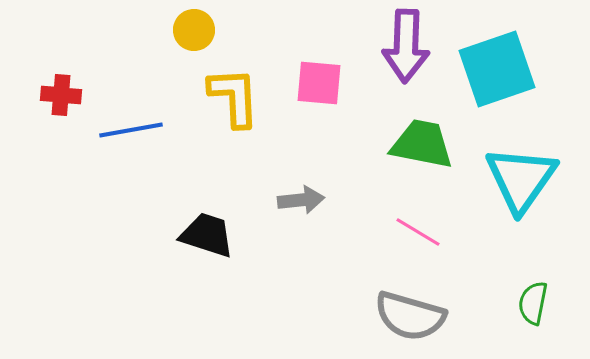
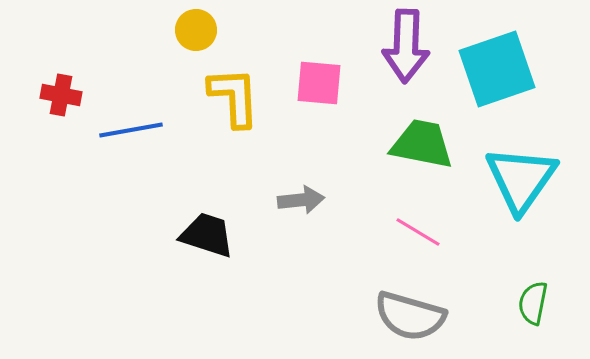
yellow circle: moved 2 px right
red cross: rotated 6 degrees clockwise
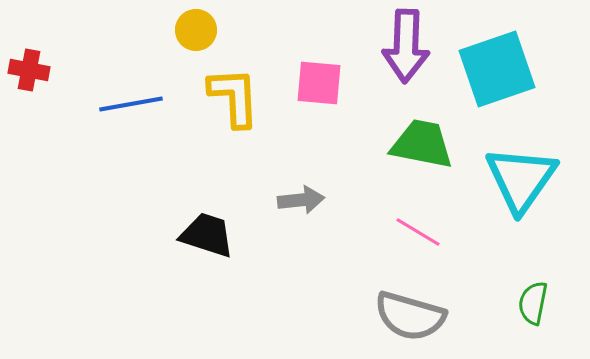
red cross: moved 32 px left, 25 px up
blue line: moved 26 px up
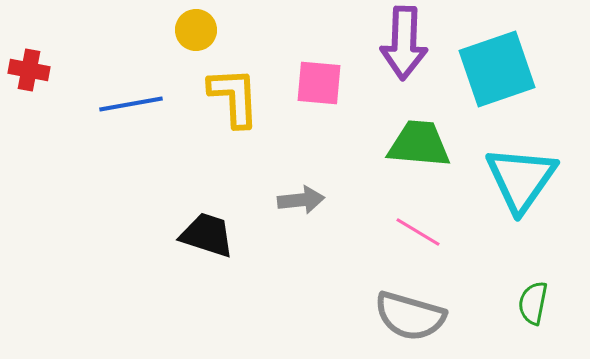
purple arrow: moved 2 px left, 3 px up
green trapezoid: moved 3 px left; rotated 6 degrees counterclockwise
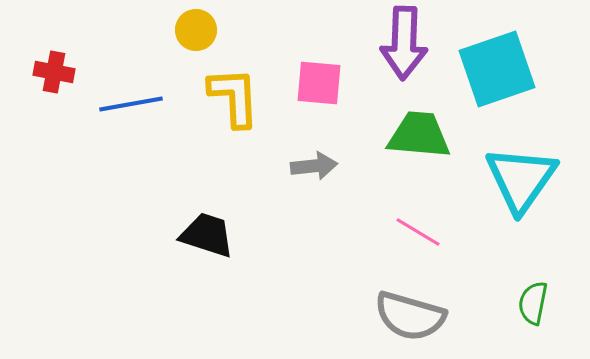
red cross: moved 25 px right, 2 px down
green trapezoid: moved 9 px up
gray arrow: moved 13 px right, 34 px up
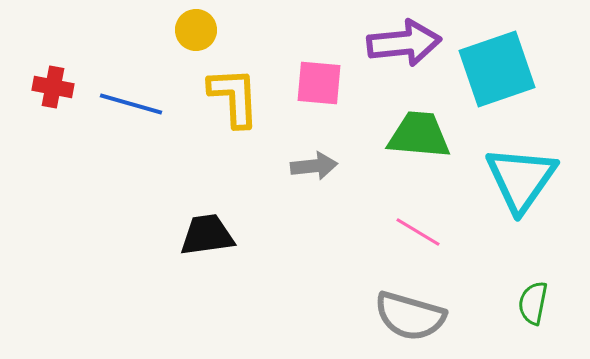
purple arrow: rotated 98 degrees counterclockwise
red cross: moved 1 px left, 15 px down
blue line: rotated 26 degrees clockwise
black trapezoid: rotated 26 degrees counterclockwise
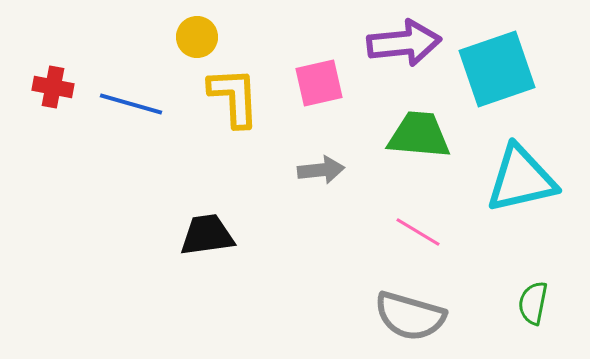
yellow circle: moved 1 px right, 7 px down
pink square: rotated 18 degrees counterclockwise
gray arrow: moved 7 px right, 4 px down
cyan triangle: rotated 42 degrees clockwise
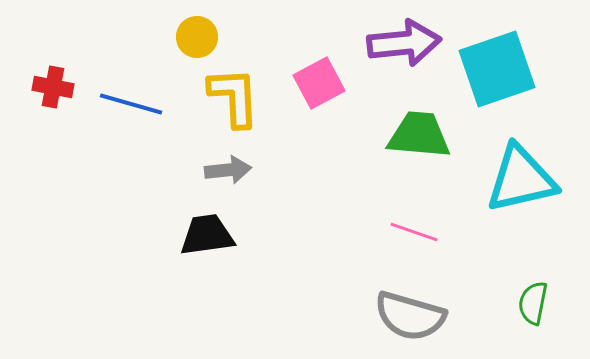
pink square: rotated 15 degrees counterclockwise
gray arrow: moved 93 px left
pink line: moved 4 px left; rotated 12 degrees counterclockwise
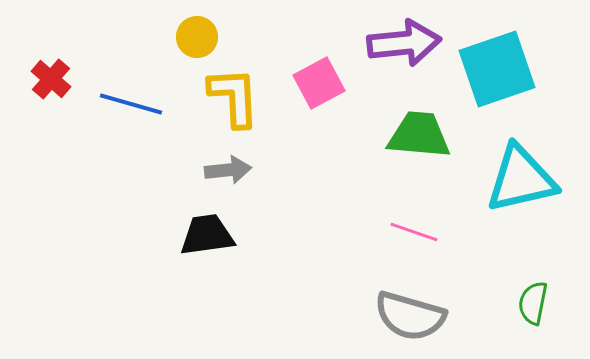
red cross: moved 2 px left, 8 px up; rotated 30 degrees clockwise
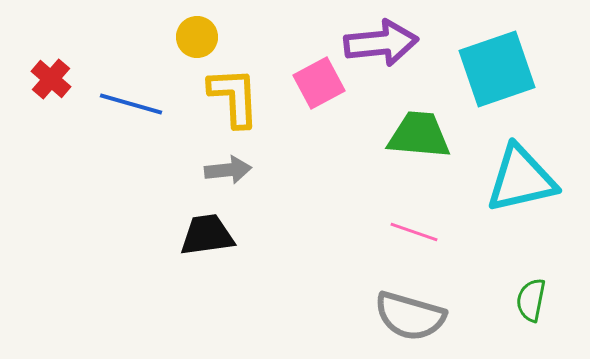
purple arrow: moved 23 px left
green semicircle: moved 2 px left, 3 px up
